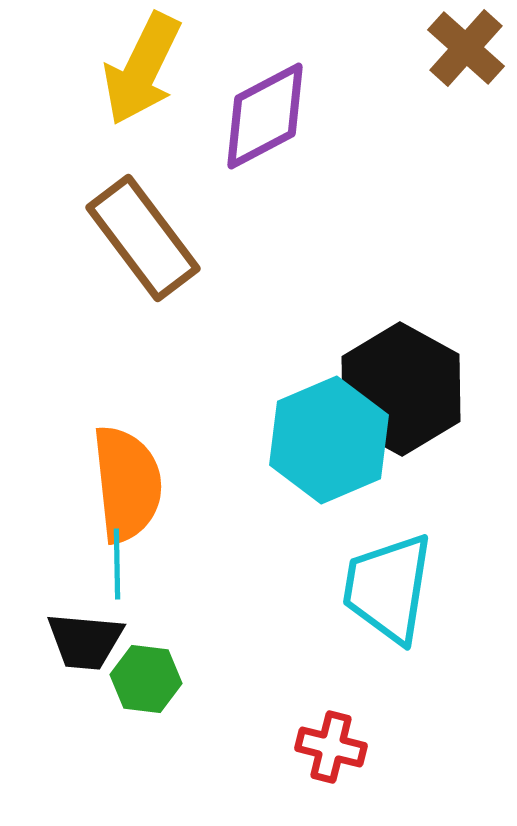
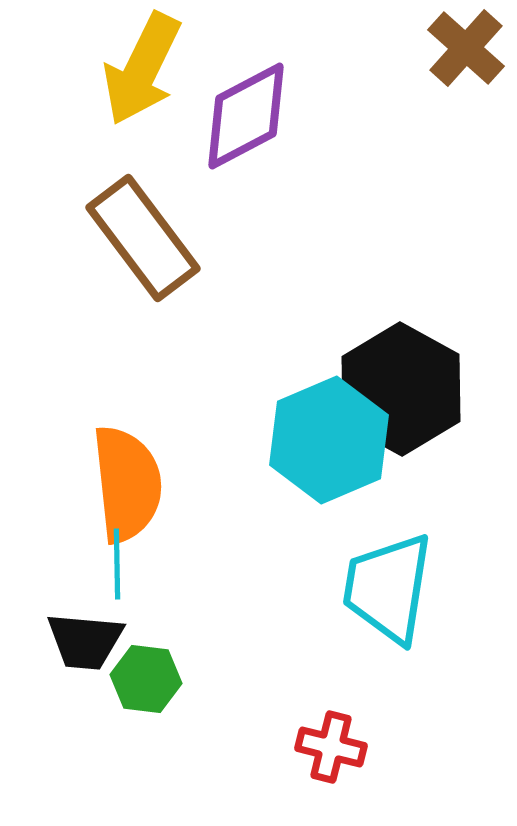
purple diamond: moved 19 px left
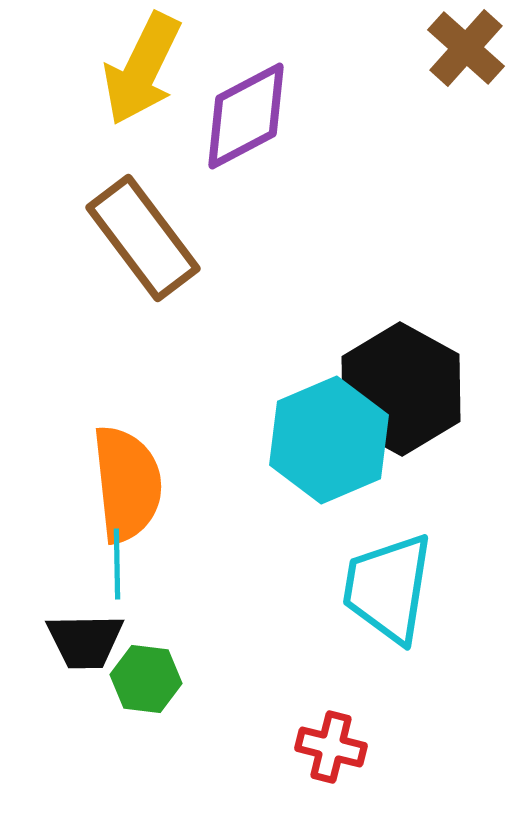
black trapezoid: rotated 6 degrees counterclockwise
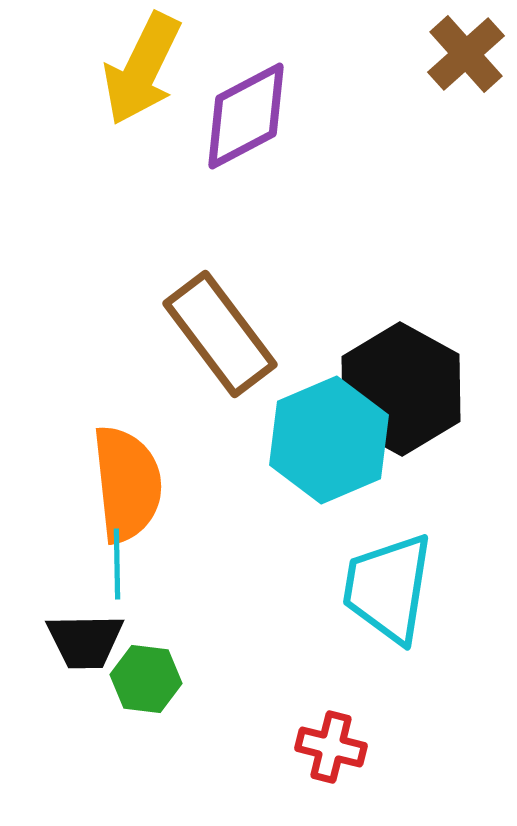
brown cross: moved 6 px down; rotated 6 degrees clockwise
brown rectangle: moved 77 px right, 96 px down
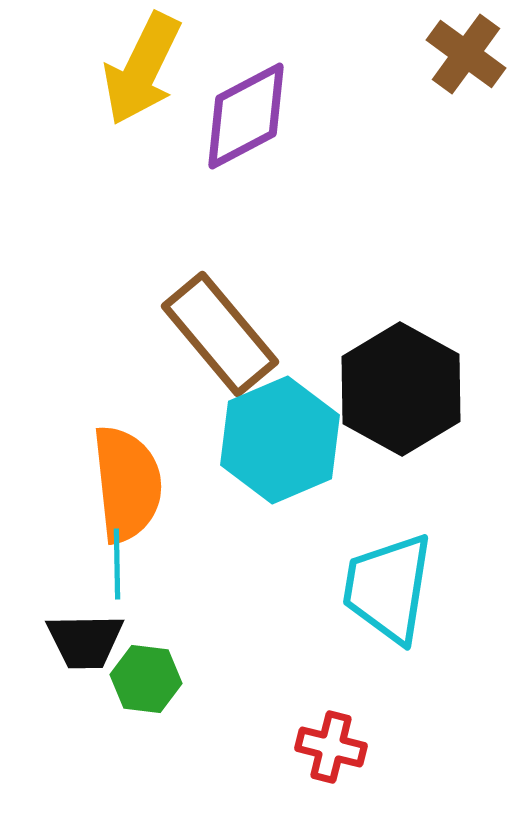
brown cross: rotated 12 degrees counterclockwise
brown rectangle: rotated 3 degrees counterclockwise
cyan hexagon: moved 49 px left
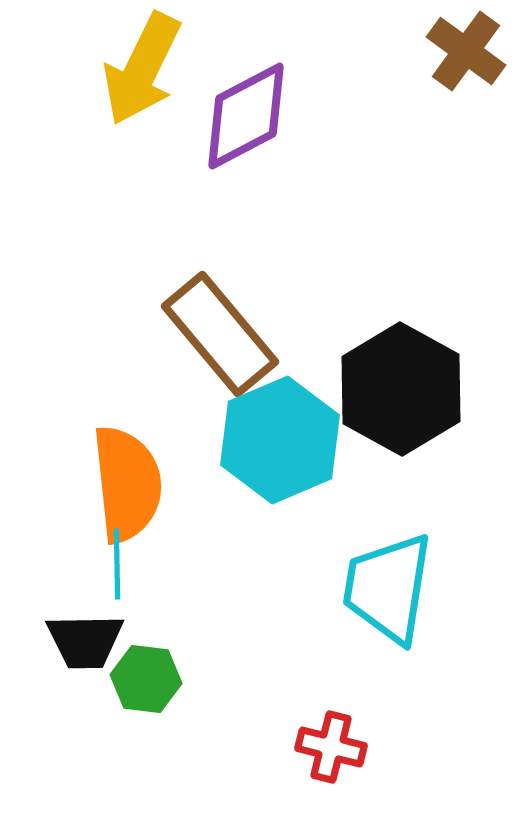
brown cross: moved 3 px up
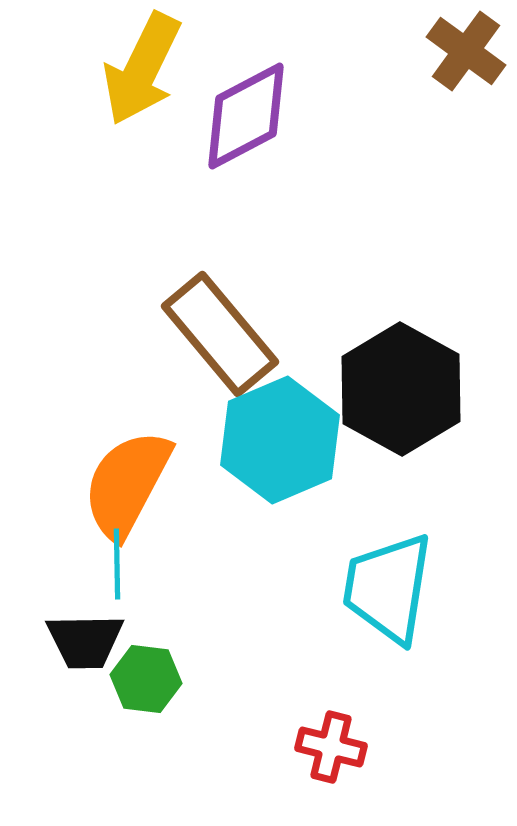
orange semicircle: rotated 146 degrees counterclockwise
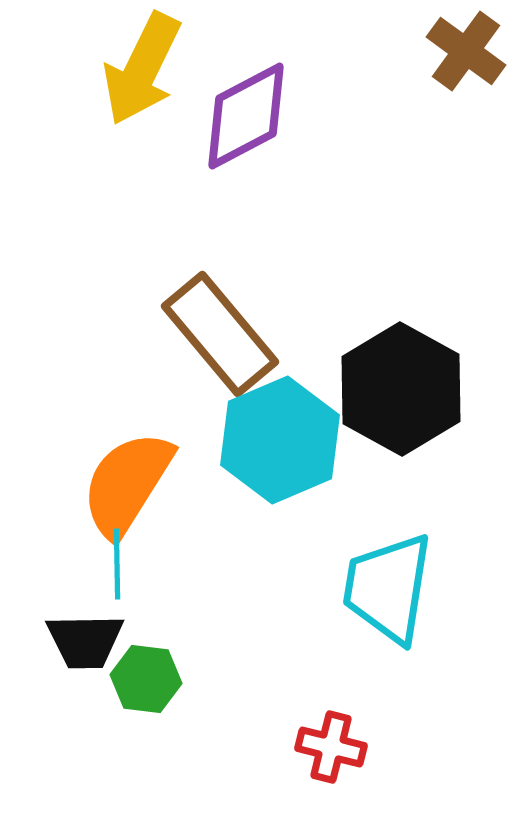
orange semicircle: rotated 4 degrees clockwise
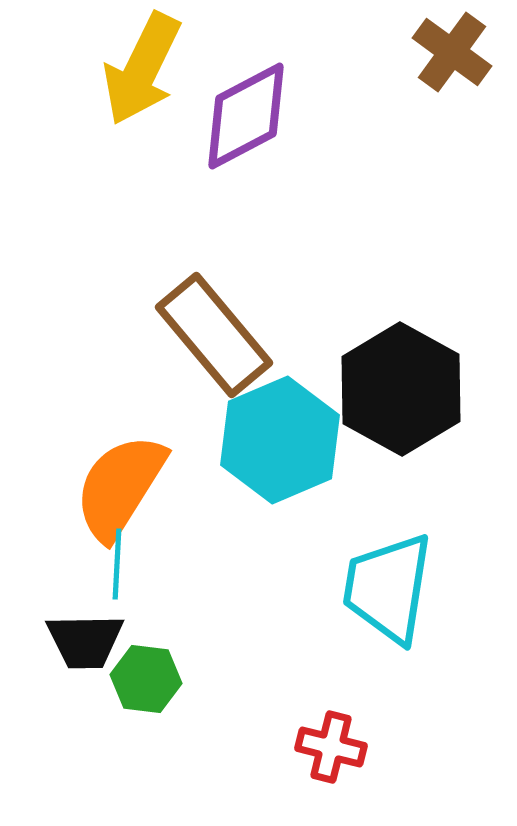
brown cross: moved 14 px left, 1 px down
brown rectangle: moved 6 px left, 1 px down
orange semicircle: moved 7 px left, 3 px down
cyan line: rotated 4 degrees clockwise
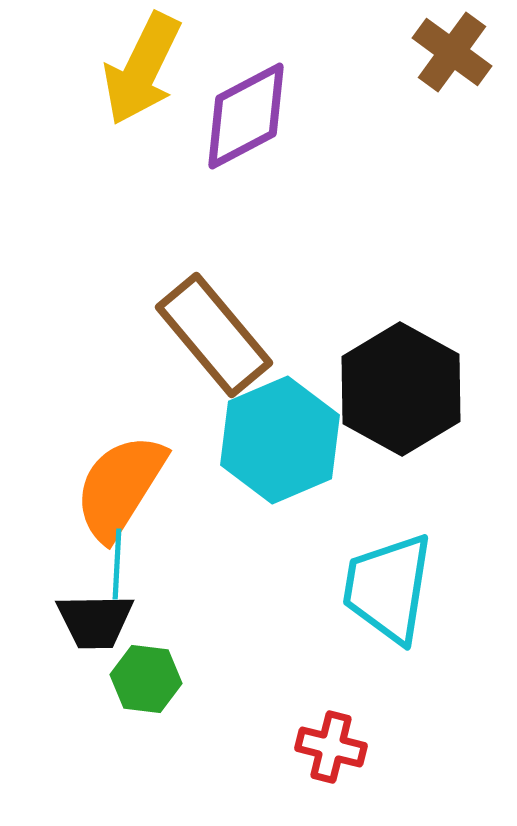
black trapezoid: moved 10 px right, 20 px up
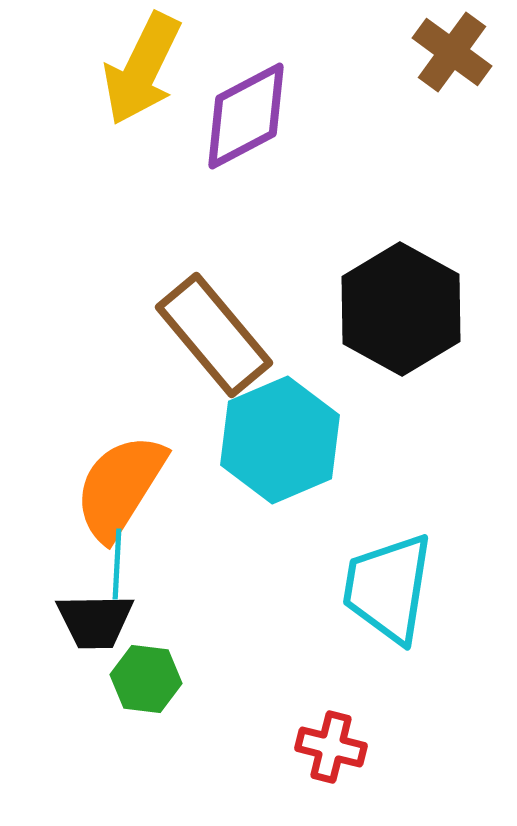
black hexagon: moved 80 px up
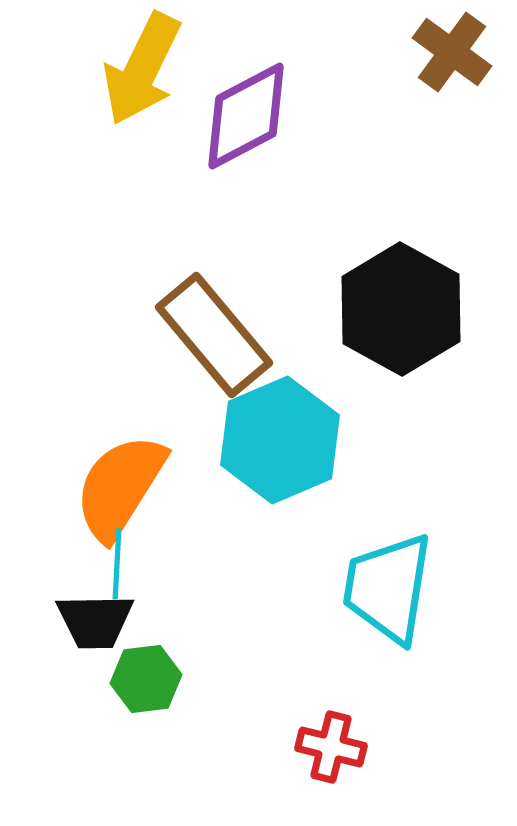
green hexagon: rotated 14 degrees counterclockwise
